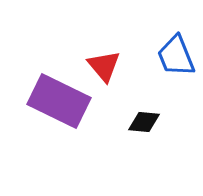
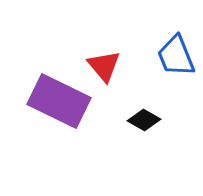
black diamond: moved 2 px up; rotated 24 degrees clockwise
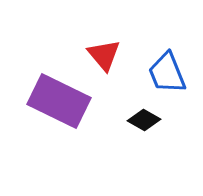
blue trapezoid: moved 9 px left, 17 px down
red triangle: moved 11 px up
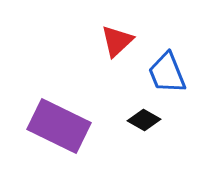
red triangle: moved 13 px right, 14 px up; rotated 27 degrees clockwise
purple rectangle: moved 25 px down
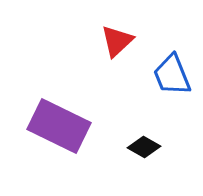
blue trapezoid: moved 5 px right, 2 px down
black diamond: moved 27 px down
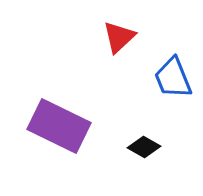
red triangle: moved 2 px right, 4 px up
blue trapezoid: moved 1 px right, 3 px down
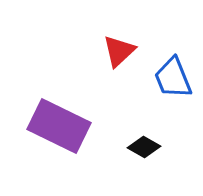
red triangle: moved 14 px down
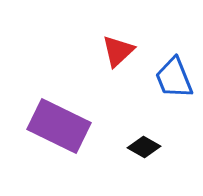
red triangle: moved 1 px left
blue trapezoid: moved 1 px right
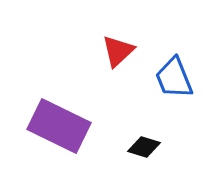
black diamond: rotated 12 degrees counterclockwise
